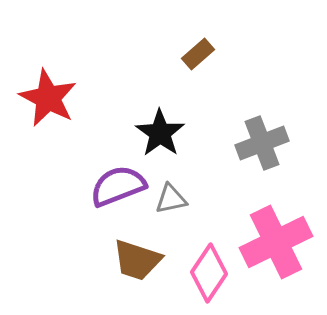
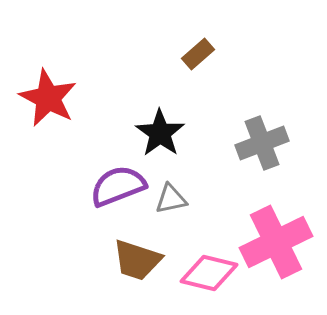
pink diamond: rotated 70 degrees clockwise
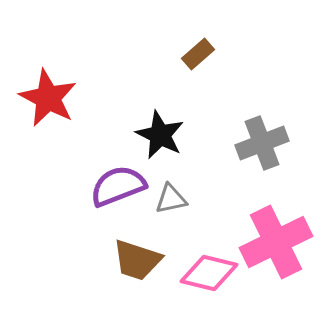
black star: moved 2 px down; rotated 9 degrees counterclockwise
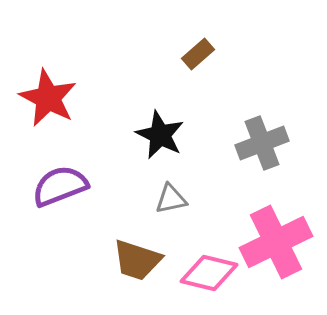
purple semicircle: moved 58 px left
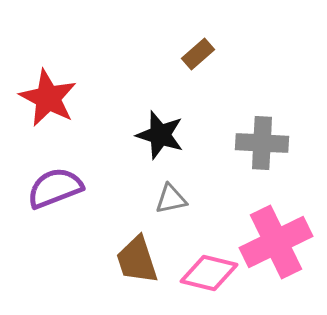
black star: rotated 9 degrees counterclockwise
gray cross: rotated 24 degrees clockwise
purple semicircle: moved 5 px left, 2 px down
brown trapezoid: rotated 54 degrees clockwise
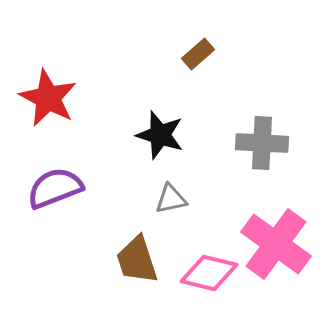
pink cross: moved 2 px down; rotated 28 degrees counterclockwise
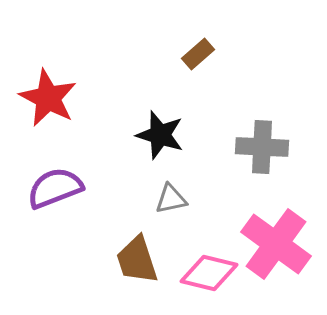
gray cross: moved 4 px down
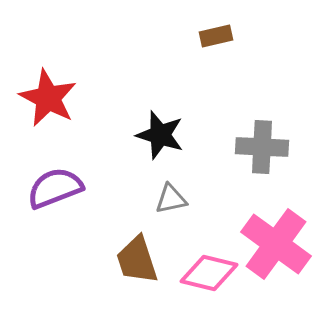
brown rectangle: moved 18 px right, 18 px up; rotated 28 degrees clockwise
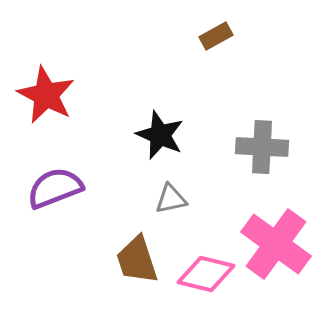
brown rectangle: rotated 16 degrees counterclockwise
red star: moved 2 px left, 3 px up
black star: rotated 6 degrees clockwise
pink diamond: moved 3 px left, 1 px down
